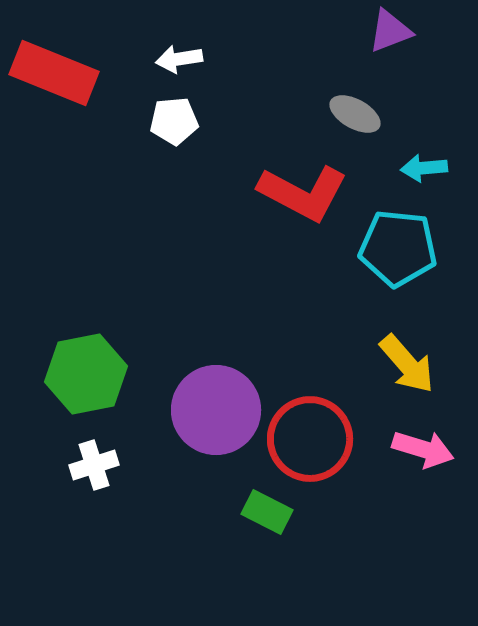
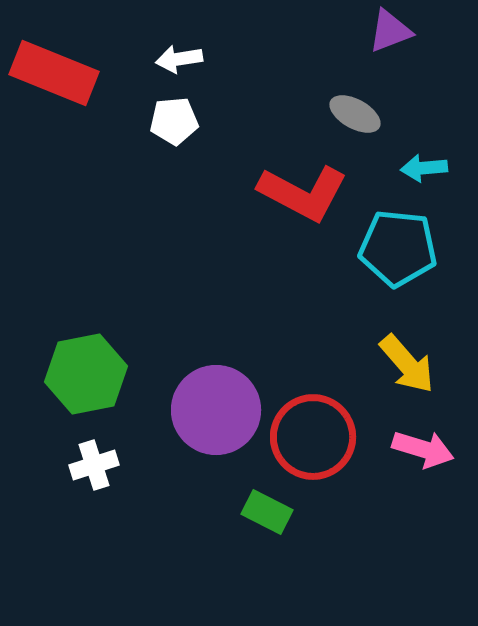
red circle: moved 3 px right, 2 px up
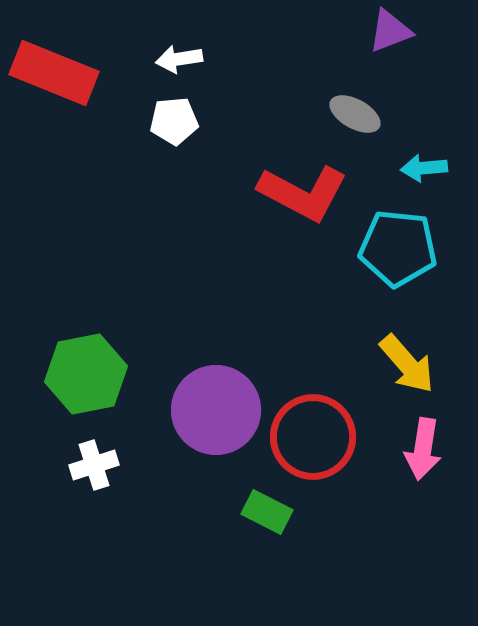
pink arrow: rotated 82 degrees clockwise
